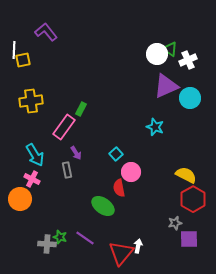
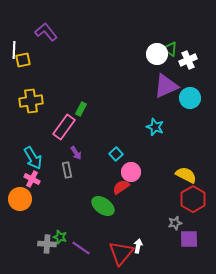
cyan arrow: moved 2 px left, 3 px down
red semicircle: moved 2 px right, 1 px up; rotated 66 degrees clockwise
purple line: moved 4 px left, 10 px down
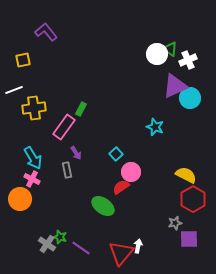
white line: moved 40 px down; rotated 66 degrees clockwise
purple triangle: moved 9 px right
yellow cross: moved 3 px right, 7 px down
gray cross: rotated 30 degrees clockwise
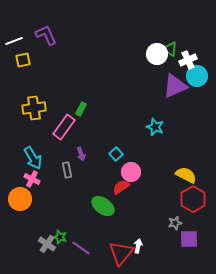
purple L-shape: moved 3 px down; rotated 15 degrees clockwise
white line: moved 49 px up
cyan circle: moved 7 px right, 22 px up
purple arrow: moved 5 px right, 1 px down; rotated 16 degrees clockwise
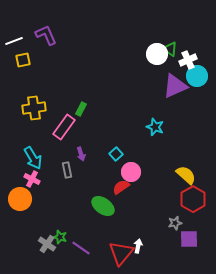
yellow semicircle: rotated 15 degrees clockwise
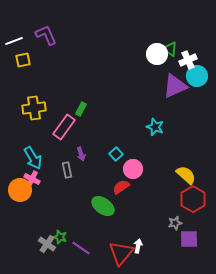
pink circle: moved 2 px right, 3 px up
orange circle: moved 9 px up
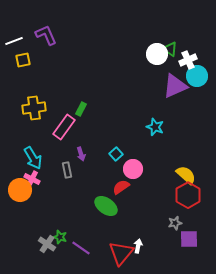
red hexagon: moved 5 px left, 4 px up
green ellipse: moved 3 px right
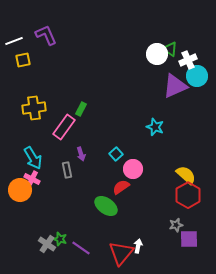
gray star: moved 1 px right, 2 px down
green star: moved 2 px down
